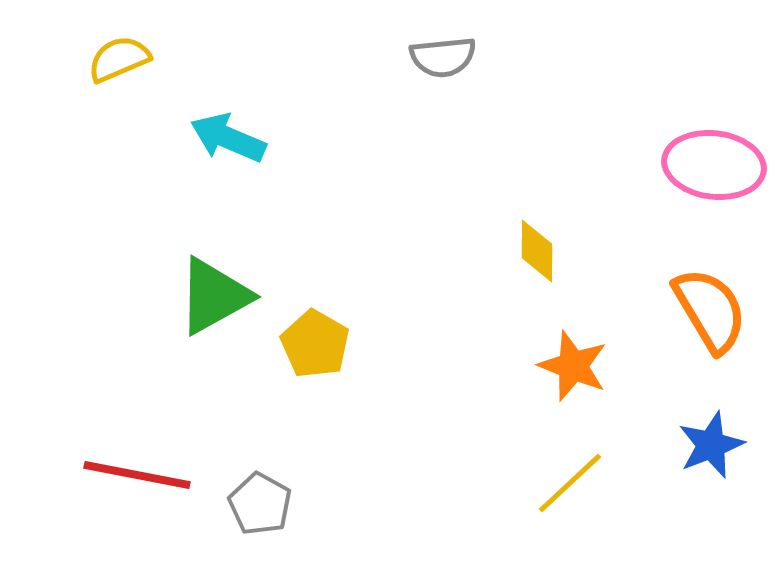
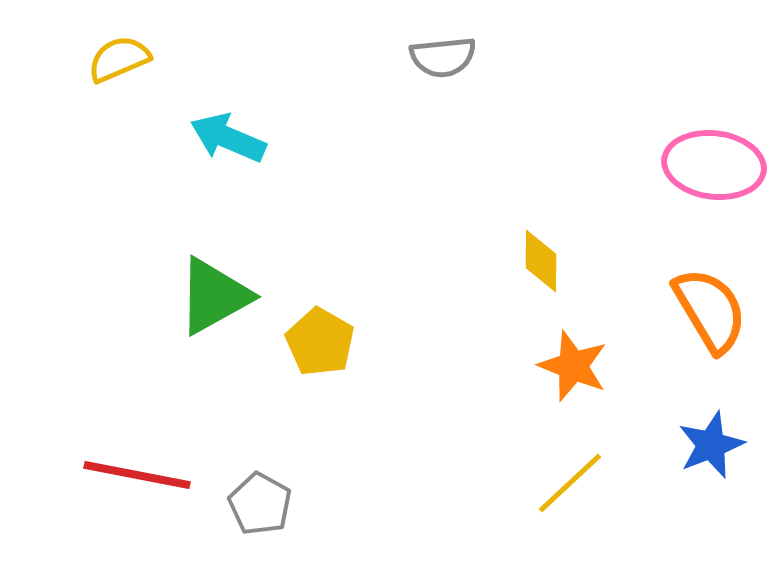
yellow diamond: moved 4 px right, 10 px down
yellow pentagon: moved 5 px right, 2 px up
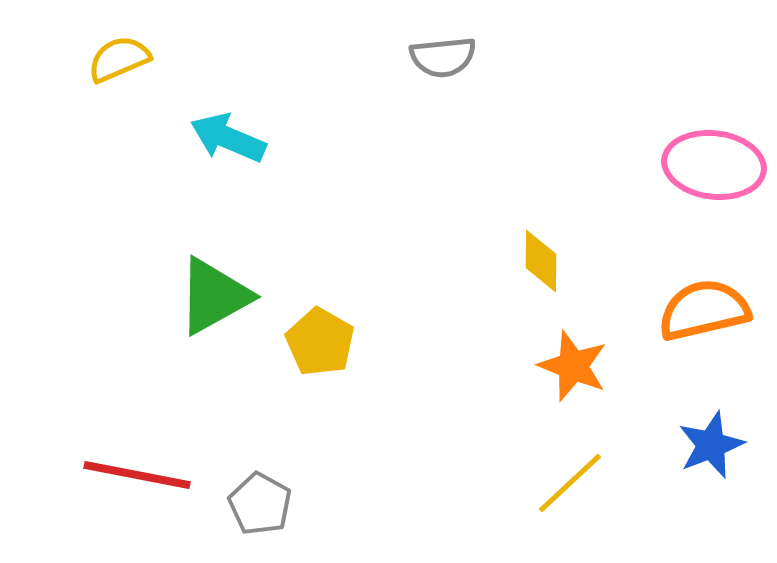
orange semicircle: moved 6 px left; rotated 72 degrees counterclockwise
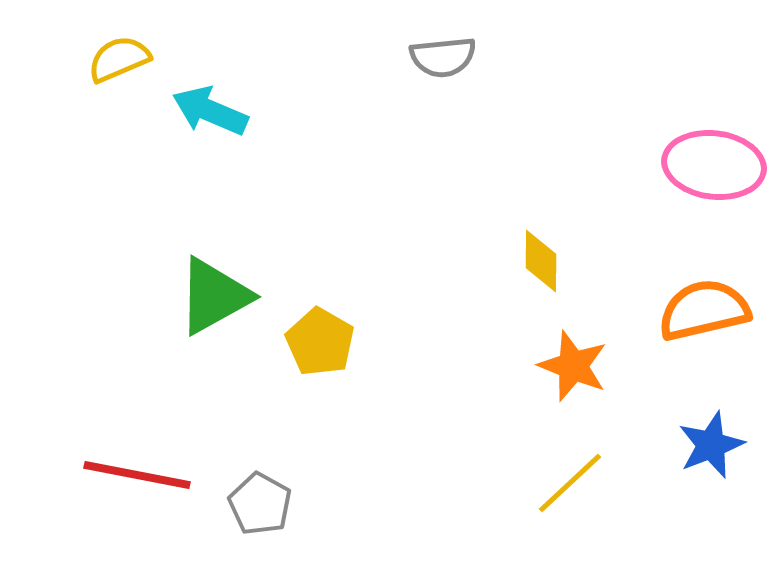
cyan arrow: moved 18 px left, 27 px up
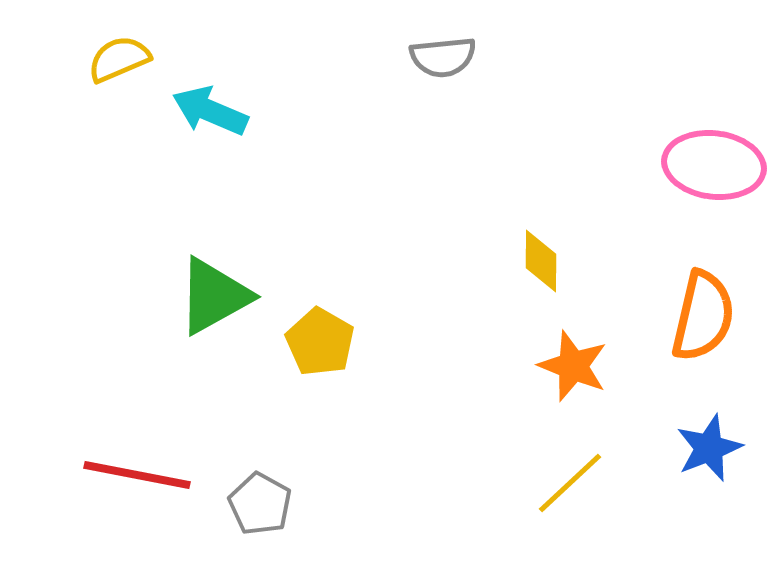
orange semicircle: moved 1 px left, 6 px down; rotated 116 degrees clockwise
blue star: moved 2 px left, 3 px down
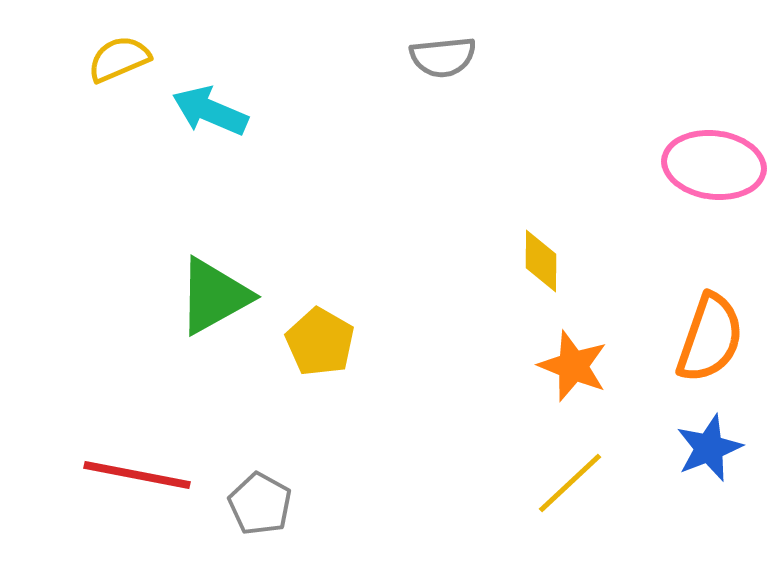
orange semicircle: moved 7 px right, 22 px down; rotated 6 degrees clockwise
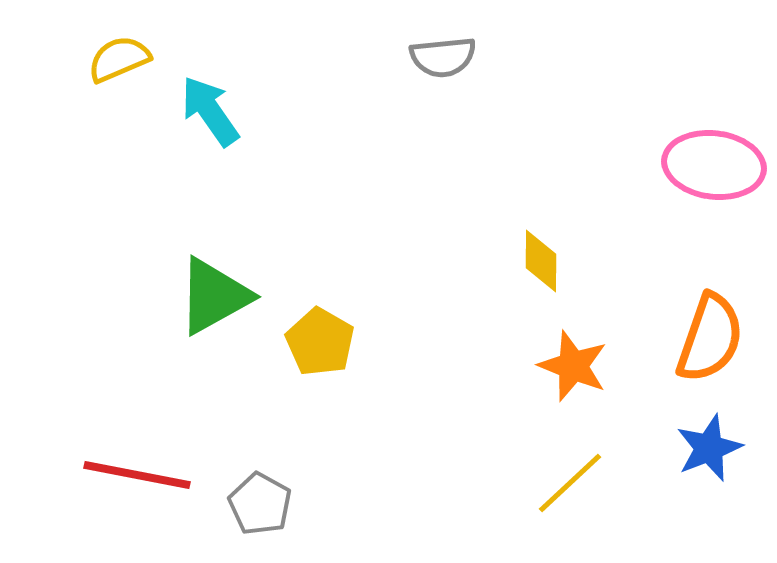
cyan arrow: rotated 32 degrees clockwise
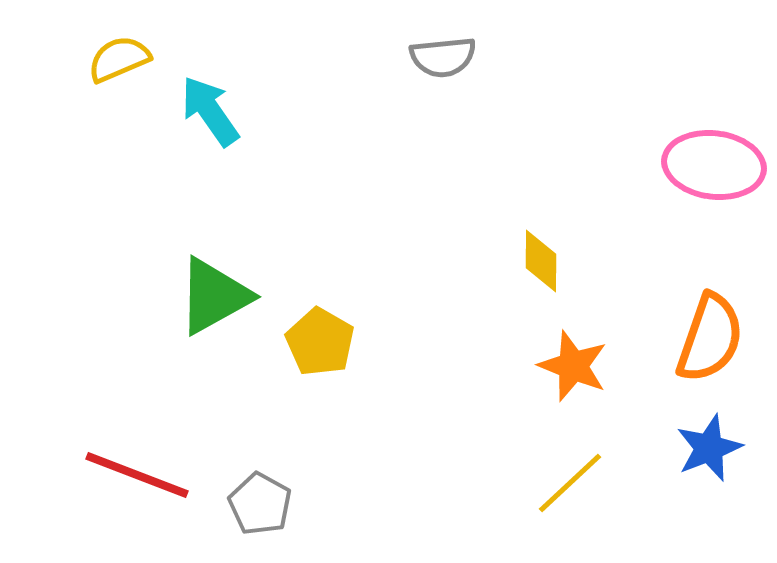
red line: rotated 10 degrees clockwise
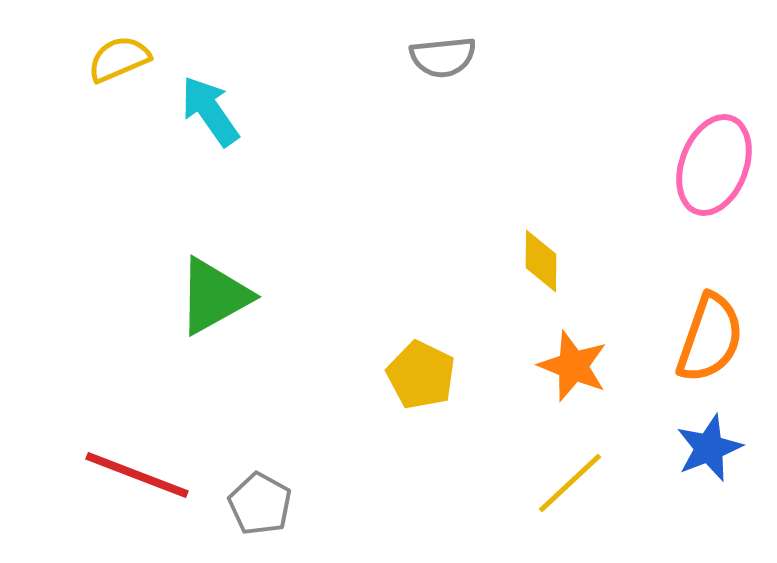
pink ellipse: rotated 76 degrees counterclockwise
yellow pentagon: moved 101 px right, 33 px down; rotated 4 degrees counterclockwise
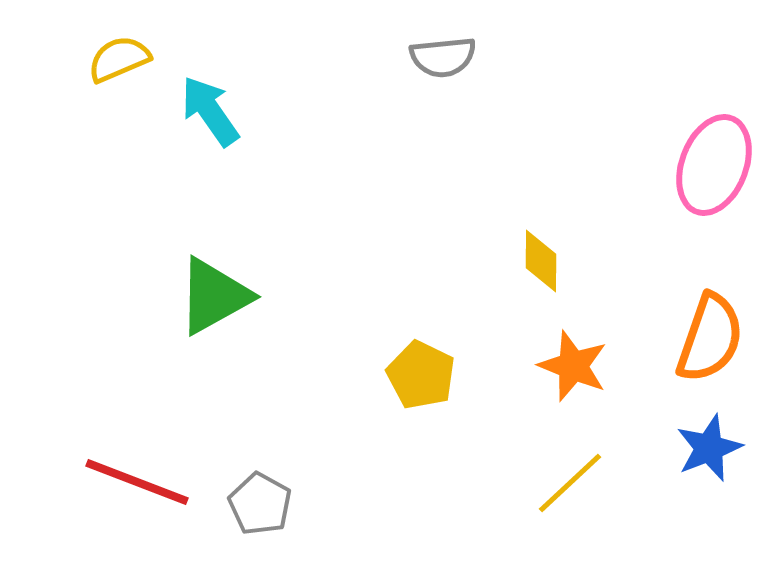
red line: moved 7 px down
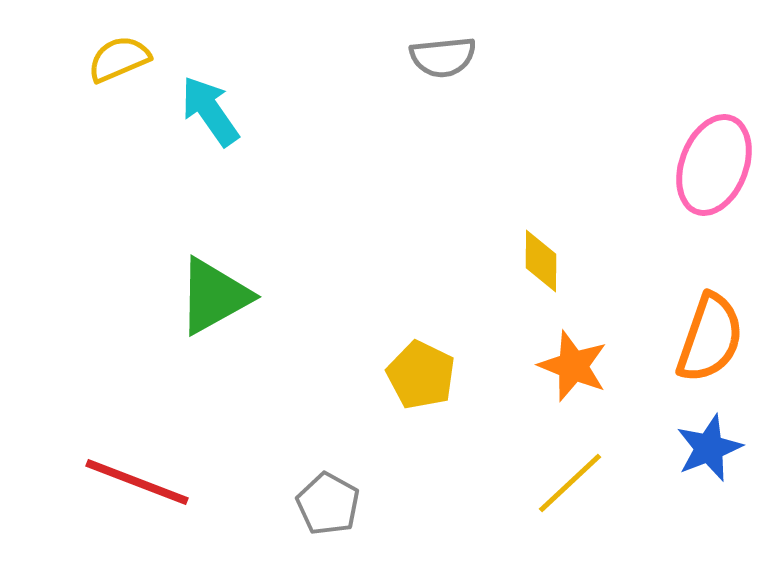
gray pentagon: moved 68 px right
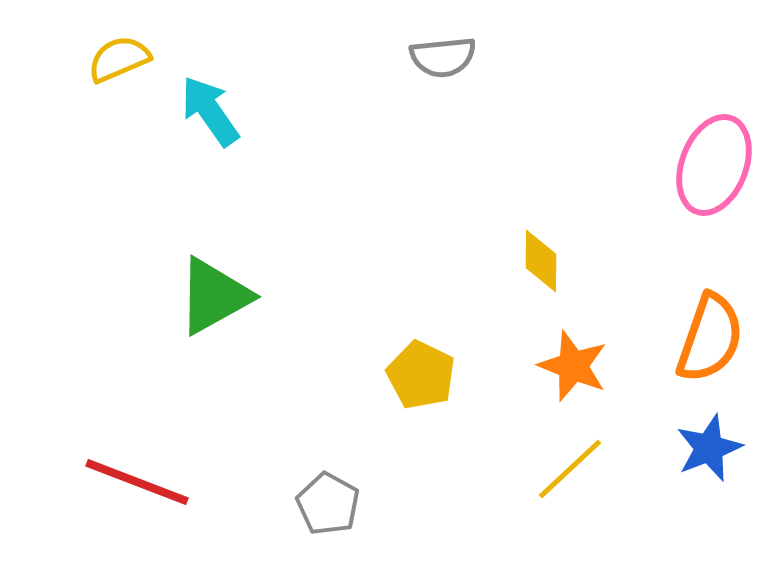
yellow line: moved 14 px up
